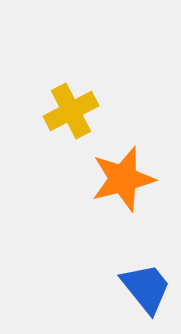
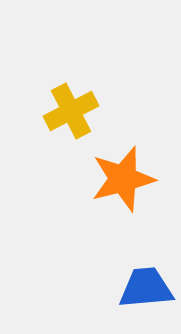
blue trapezoid: rotated 56 degrees counterclockwise
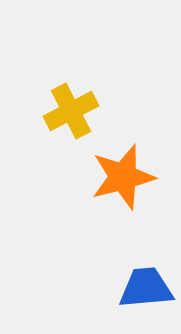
orange star: moved 2 px up
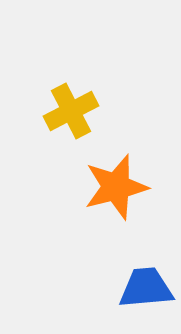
orange star: moved 7 px left, 10 px down
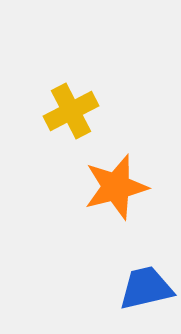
blue trapezoid: rotated 8 degrees counterclockwise
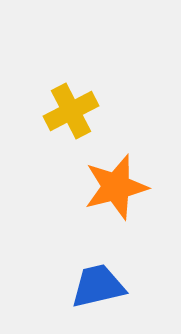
blue trapezoid: moved 48 px left, 2 px up
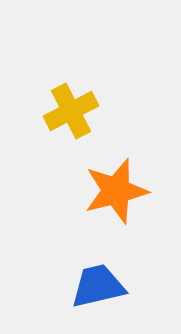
orange star: moved 4 px down
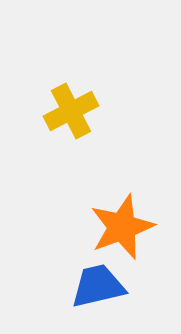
orange star: moved 6 px right, 36 px down; rotated 6 degrees counterclockwise
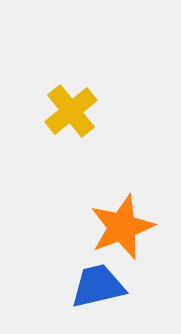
yellow cross: rotated 12 degrees counterclockwise
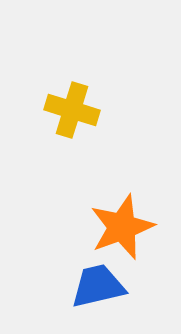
yellow cross: moved 1 px right, 1 px up; rotated 34 degrees counterclockwise
